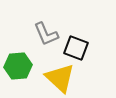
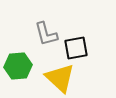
gray L-shape: rotated 8 degrees clockwise
black square: rotated 30 degrees counterclockwise
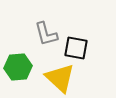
black square: rotated 20 degrees clockwise
green hexagon: moved 1 px down
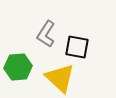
gray L-shape: rotated 48 degrees clockwise
black square: moved 1 px right, 1 px up
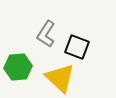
black square: rotated 10 degrees clockwise
